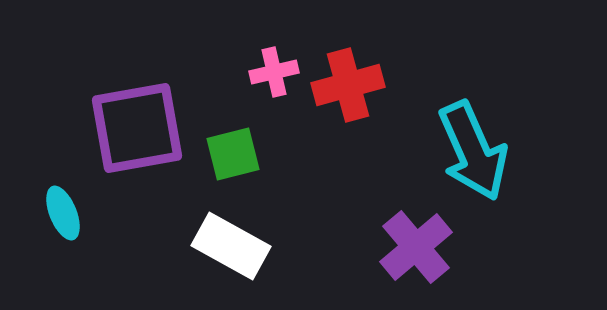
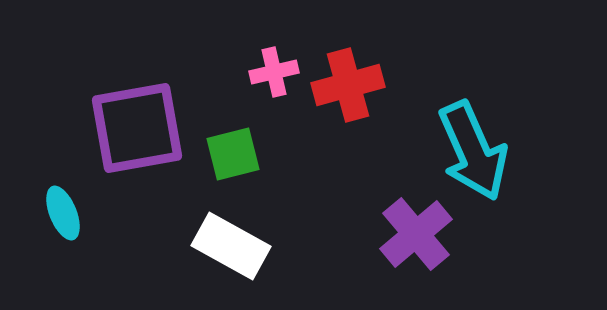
purple cross: moved 13 px up
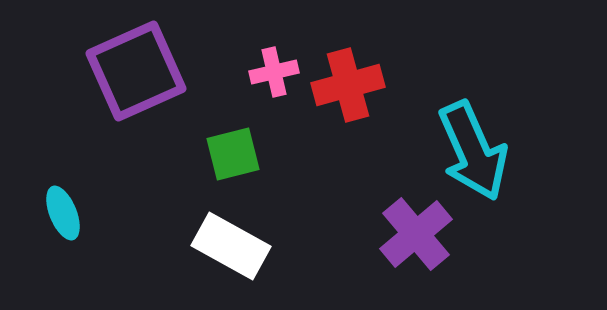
purple square: moved 1 px left, 57 px up; rotated 14 degrees counterclockwise
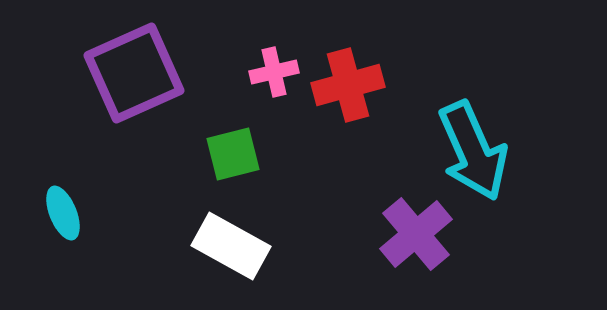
purple square: moved 2 px left, 2 px down
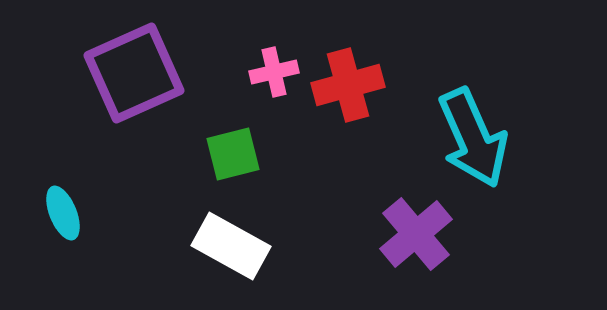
cyan arrow: moved 13 px up
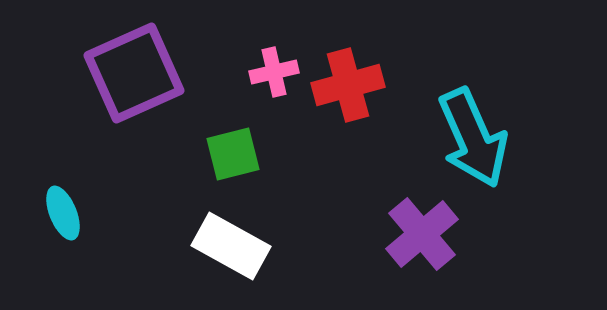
purple cross: moved 6 px right
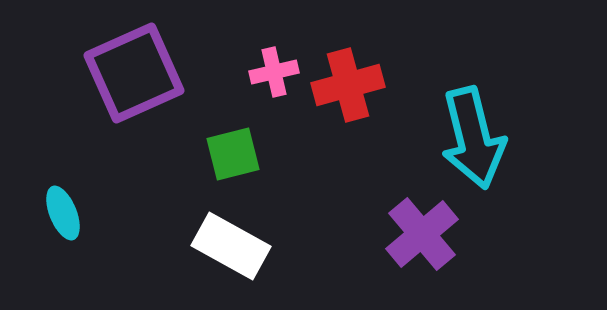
cyan arrow: rotated 10 degrees clockwise
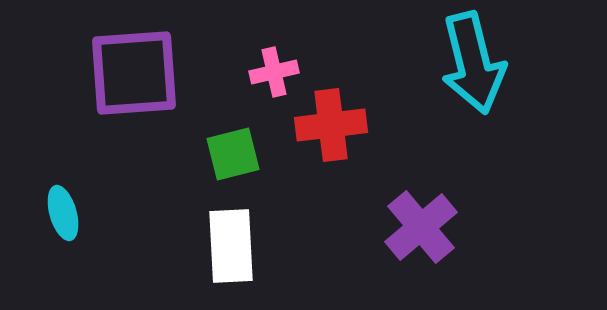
purple square: rotated 20 degrees clockwise
red cross: moved 17 px left, 40 px down; rotated 8 degrees clockwise
cyan arrow: moved 75 px up
cyan ellipse: rotated 6 degrees clockwise
purple cross: moved 1 px left, 7 px up
white rectangle: rotated 58 degrees clockwise
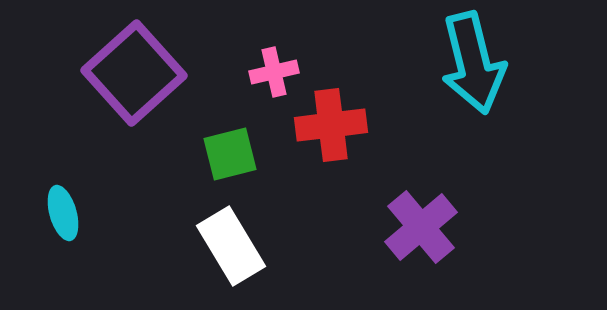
purple square: rotated 38 degrees counterclockwise
green square: moved 3 px left
white rectangle: rotated 28 degrees counterclockwise
